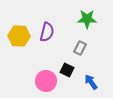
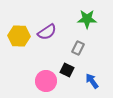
purple semicircle: rotated 42 degrees clockwise
gray rectangle: moved 2 px left
blue arrow: moved 1 px right, 1 px up
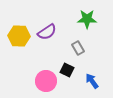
gray rectangle: rotated 56 degrees counterclockwise
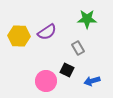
blue arrow: rotated 70 degrees counterclockwise
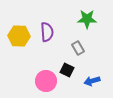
purple semicircle: rotated 60 degrees counterclockwise
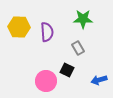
green star: moved 4 px left
yellow hexagon: moved 9 px up
blue arrow: moved 7 px right, 1 px up
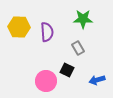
blue arrow: moved 2 px left
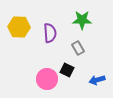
green star: moved 1 px left, 1 px down
purple semicircle: moved 3 px right, 1 px down
pink circle: moved 1 px right, 2 px up
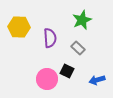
green star: rotated 24 degrees counterclockwise
purple semicircle: moved 5 px down
gray rectangle: rotated 16 degrees counterclockwise
black square: moved 1 px down
